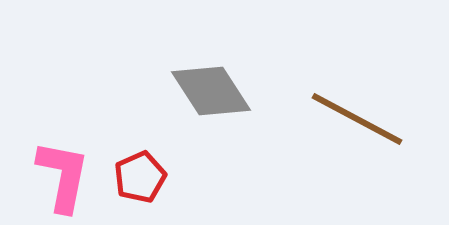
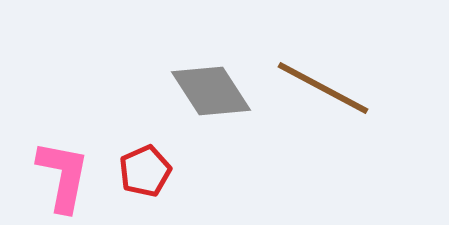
brown line: moved 34 px left, 31 px up
red pentagon: moved 5 px right, 6 px up
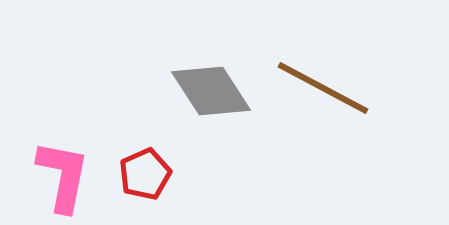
red pentagon: moved 3 px down
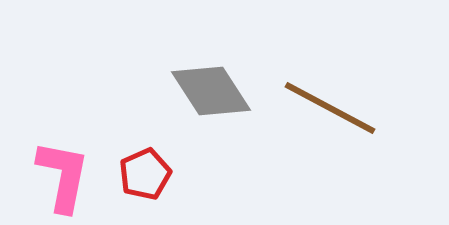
brown line: moved 7 px right, 20 px down
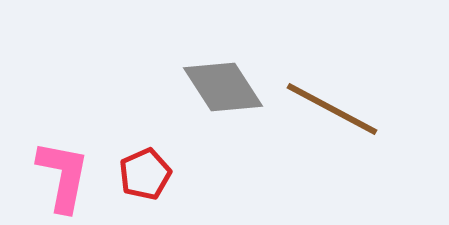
gray diamond: moved 12 px right, 4 px up
brown line: moved 2 px right, 1 px down
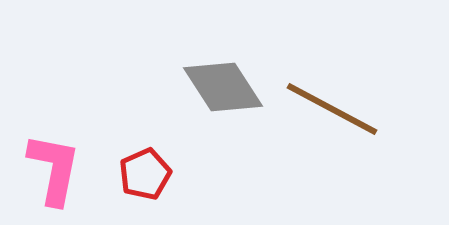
pink L-shape: moved 9 px left, 7 px up
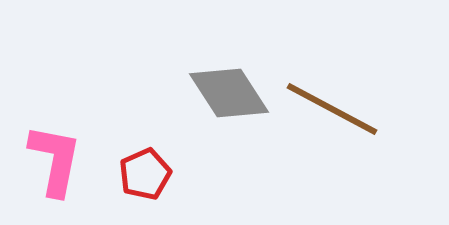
gray diamond: moved 6 px right, 6 px down
pink L-shape: moved 1 px right, 9 px up
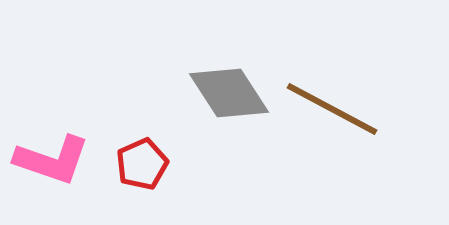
pink L-shape: moved 3 px left; rotated 98 degrees clockwise
red pentagon: moved 3 px left, 10 px up
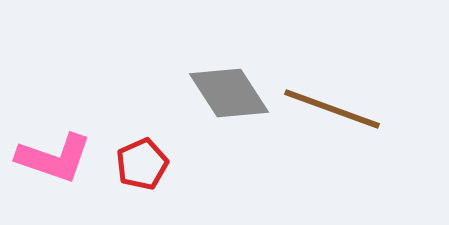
brown line: rotated 8 degrees counterclockwise
pink L-shape: moved 2 px right, 2 px up
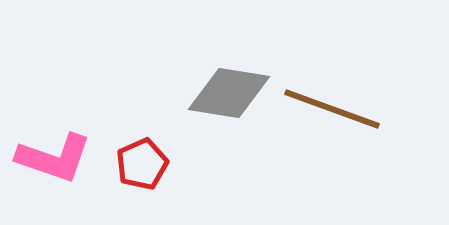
gray diamond: rotated 48 degrees counterclockwise
